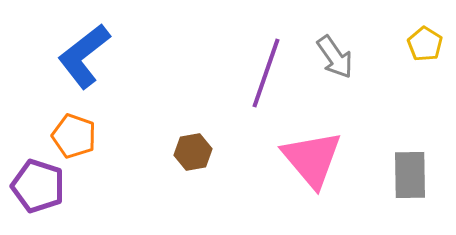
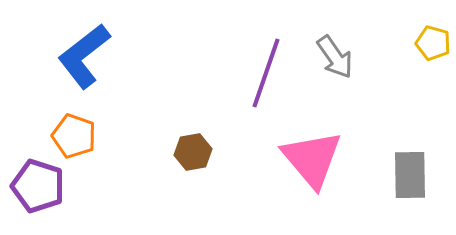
yellow pentagon: moved 8 px right, 1 px up; rotated 16 degrees counterclockwise
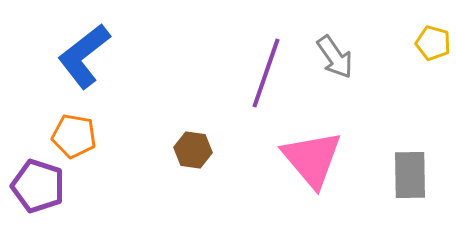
orange pentagon: rotated 9 degrees counterclockwise
brown hexagon: moved 2 px up; rotated 18 degrees clockwise
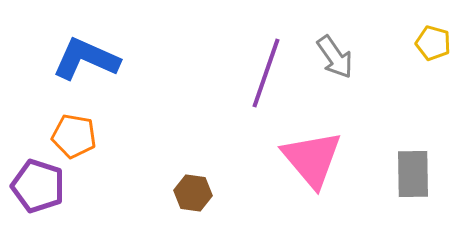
blue L-shape: moved 2 px right, 3 px down; rotated 62 degrees clockwise
brown hexagon: moved 43 px down
gray rectangle: moved 3 px right, 1 px up
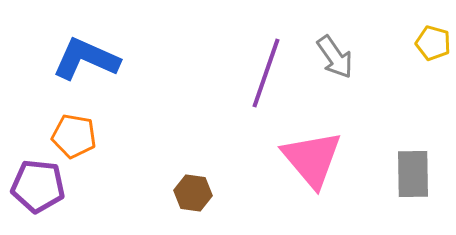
purple pentagon: rotated 12 degrees counterclockwise
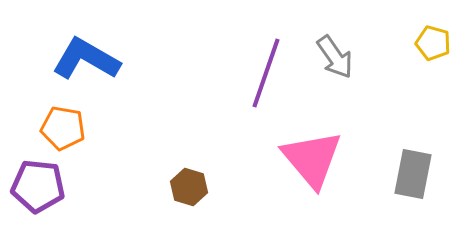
blue L-shape: rotated 6 degrees clockwise
orange pentagon: moved 11 px left, 8 px up
gray rectangle: rotated 12 degrees clockwise
brown hexagon: moved 4 px left, 6 px up; rotated 9 degrees clockwise
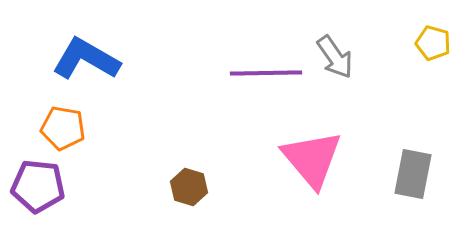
purple line: rotated 70 degrees clockwise
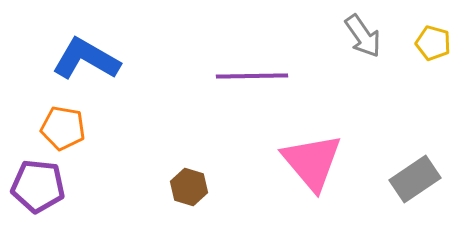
gray arrow: moved 28 px right, 21 px up
purple line: moved 14 px left, 3 px down
pink triangle: moved 3 px down
gray rectangle: moved 2 px right, 5 px down; rotated 45 degrees clockwise
